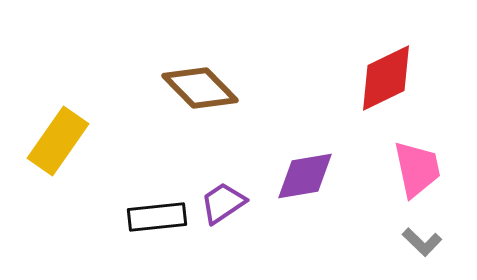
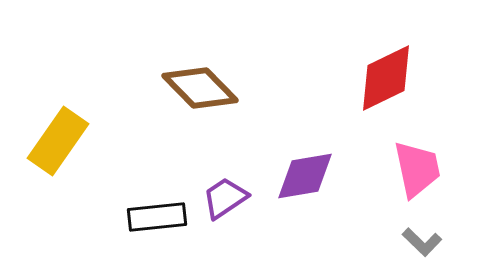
purple trapezoid: moved 2 px right, 5 px up
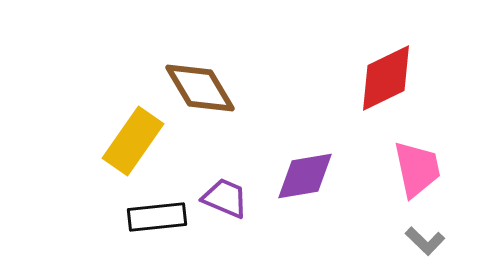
brown diamond: rotated 14 degrees clockwise
yellow rectangle: moved 75 px right
purple trapezoid: rotated 57 degrees clockwise
gray L-shape: moved 3 px right, 1 px up
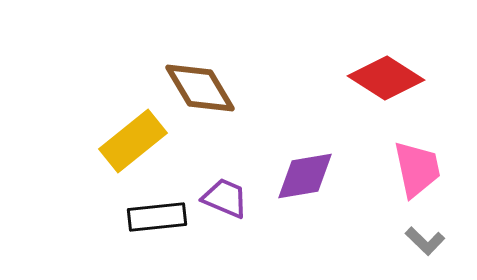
red diamond: rotated 58 degrees clockwise
yellow rectangle: rotated 16 degrees clockwise
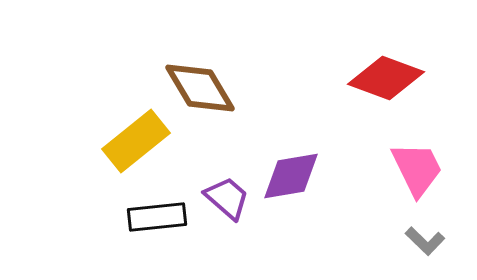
red diamond: rotated 12 degrees counterclockwise
yellow rectangle: moved 3 px right
pink trapezoid: rotated 14 degrees counterclockwise
purple diamond: moved 14 px left
purple trapezoid: moved 2 px right; rotated 18 degrees clockwise
